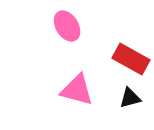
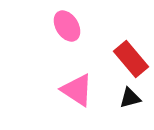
red rectangle: rotated 21 degrees clockwise
pink triangle: rotated 18 degrees clockwise
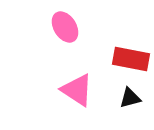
pink ellipse: moved 2 px left, 1 px down
red rectangle: rotated 39 degrees counterclockwise
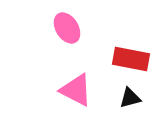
pink ellipse: moved 2 px right, 1 px down
pink triangle: moved 1 px left; rotated 6 degrees counterclockwise
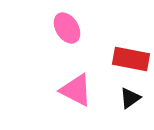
black triangle: rotated 20 degrees counterclockwise
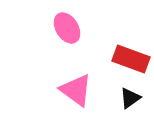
red rectangle: rotated 9 degrees clockwise
pink triangle: rotated 9 degrees clockwise
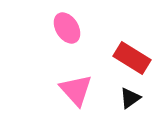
red rectangle: moved 1 px right, 1 px up; rotated 12 degrees clockwise
pink triangle: rotated 12 degrees clockwise
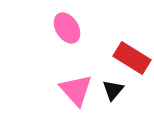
black triangle: moved 17 px left, 8 px up; rotated 15 degrees counterclockwise
